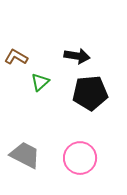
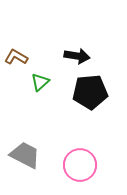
black pentagon: moved 1 px up
pink circle: moved 7 px down
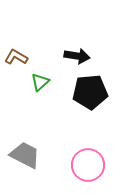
pink circle: moved 8 px right
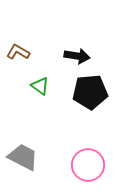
brown L-shape: moved 2 px right, 5 px up
green triangle: moved 4 px down; rotated 42 degrees counterclockwise
gray trapezoid: moved 2 px left, 2 px down
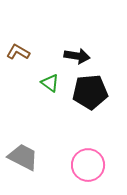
green triangle: moved 10 px right, 3 px up
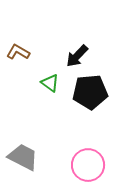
black arrow: rotated 125 degrees clockwise
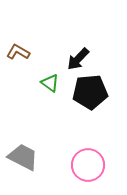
black arrow: moved 1 px right, 3 px down
